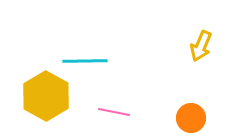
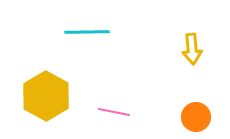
yellow arrow: moved 9 px left, 3 px down; rotated 28 degrees counterclockwise
cyan line: moved 2 px right, 29 px up
orange circle: moved 5 px right, 1 px up
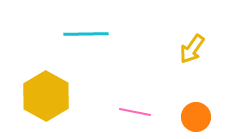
cyan line: moved 1 px left, 2 px down
yellow arrow: rotated 40 degrees clockwise
pink line: moved 21 px right
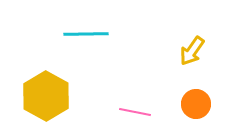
yellow arrow: moved 2 px down
orange circle: moved 13 px up
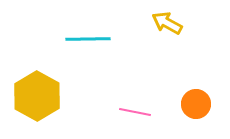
cyan line: moved 2 px right, 5 px down
yellow arrow: moved 25 px left, 28 px up; rotated 84 degrees clockwise
yellow hexagon: moved 9 px left
